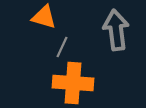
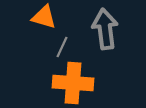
gray arrow: moved 11 px left, 1 px up
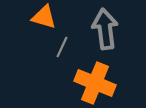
orange cross: moved 22 px right; rotated 18 degrees clockwise
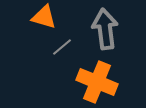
gray line: rotated 25 degrees clockwise
orange cross: moved 2 px right, 1 px up
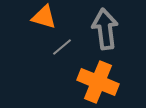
orange cross: moved 1 px right
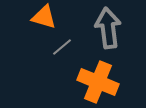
gray arrow: moved 3 px right, 1 px up
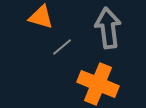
orange triangle: moved 3 px left
orange cross: moved 2 px down
